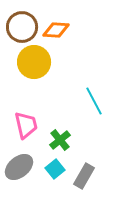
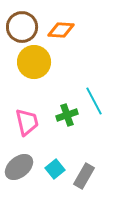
orange diamond: moved 5 px right
pink trapezoid: moved 1 px right, 3 px up
green cross: moved 7 px right, 25 px up; rotated 20 degrees clockwise
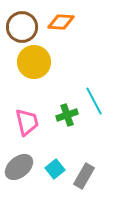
orange diamond: moved 8 px up
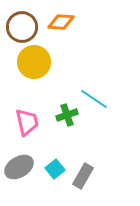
cyan line: moved 2 px up; rotated 28 degrees counterclockwise
gray ellipse: rotated 8 degrees clockwise
gray rectangle: moved 1 px left
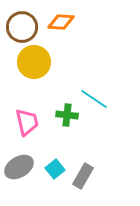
green cross: rotated 25 degrees clockwise
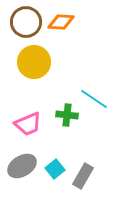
brown circle: moved 4 px right, 5 px up
pink trapezoid: moved 1 px right, 2 px down; rotated 80 degrees clockwise
gray ellipse: moved 3 px right, 1 px up
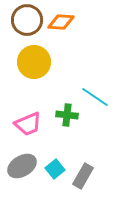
brown circle: moved 1 px right, 2 px up
cyan line: moved 1 px right, 2 px up
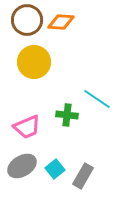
cyan line: moved 2 px right, 2 px down
pink trapezoid: moved 1 px left, 3 px down
